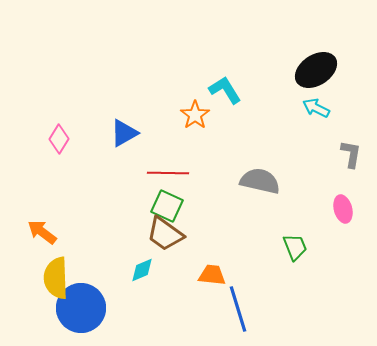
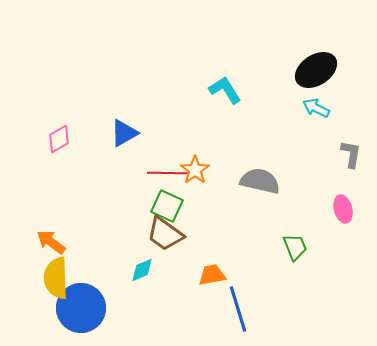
orange star: moved 55 px down
pink diamond: rotated 28 degrees clockwise
orange arrow: moved 9 px right, 10 px down
orange trapezoid: rotated 16 degrees counterclockwise
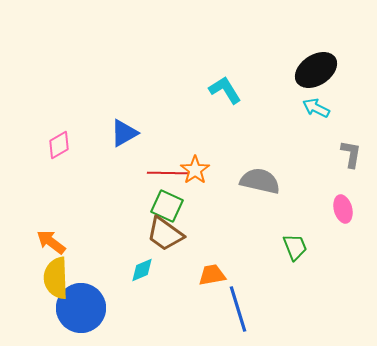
pink diamond: moved 6 px down
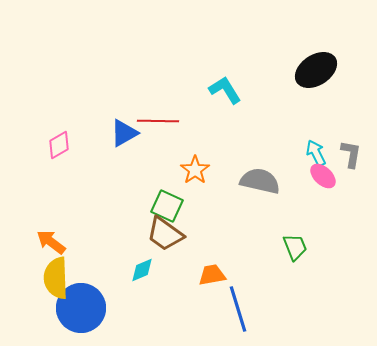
cyan arrow: moved 45 px down; rotated 36 degrees clockwise
red line: moved 10 px left, 52 px up
pink ellipse: moved 20 px left, 33 px up; rotated 32 degrees counterclockwise
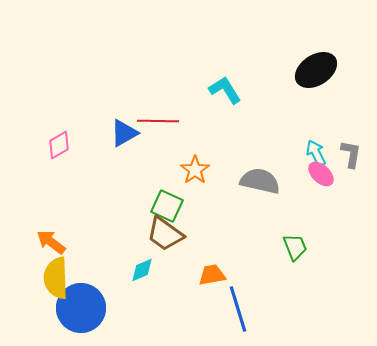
pink ellipse: moved 2 px left, 2 px up
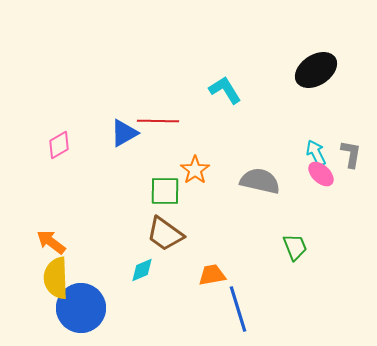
green square: moved 2 px left, 15 px up; rotated 24 degrees counterclockwise
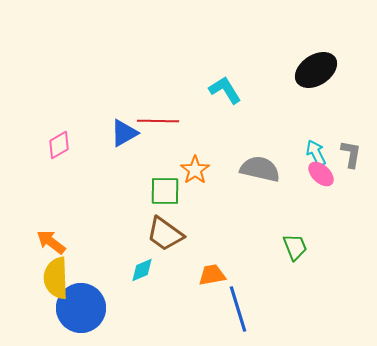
gray semicircle: moved 12 px up
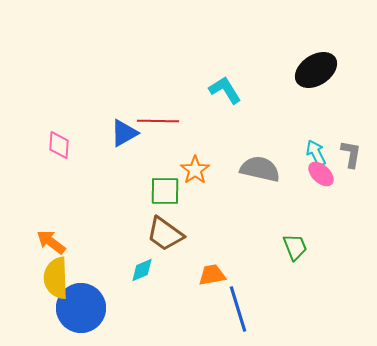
pink diamond: rotated 56 degrees counterclockwise
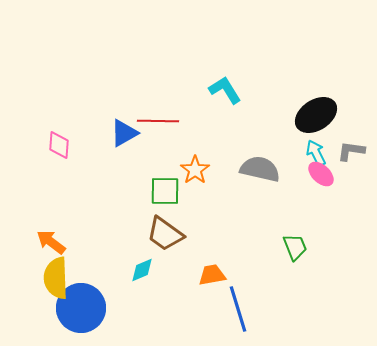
black ellipse: moved 45 px down
gray L-shape: moved 3 px up; rotated 92 degrees counterclockwise
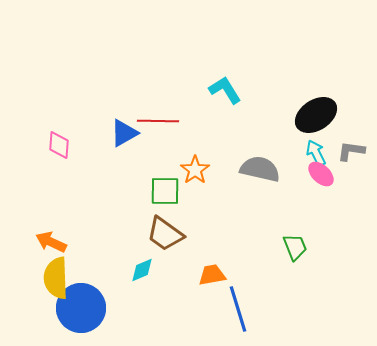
orange arrow: rotated 12 degrees counterclockwise
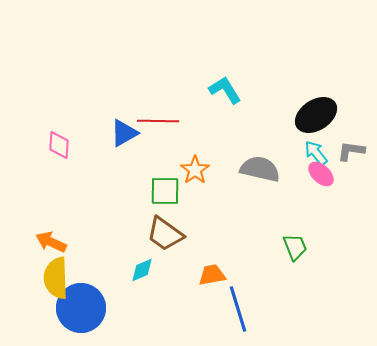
cyan arrow: rotated 12 degrees counterclockwise
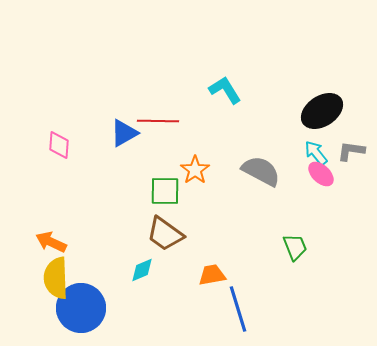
black ellipse: moved 6 px right, 4 px up
gray semicircle: moved 1 px right, 2 px down; rotated 15 degrees clockwise
